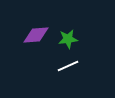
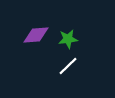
white line: rotated 20 degrees counterclockwise
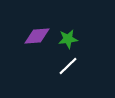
purple diamond: moved 1 px right, 1 px down
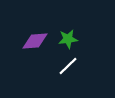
purple diamond: moved 2 px left, 5 px down
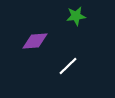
green star: moved 8 px right, 23 px up
